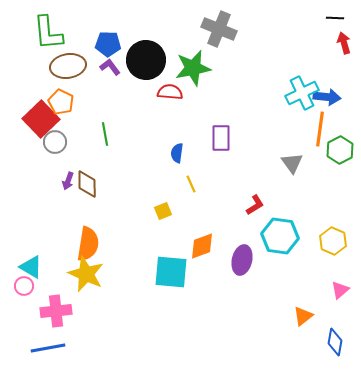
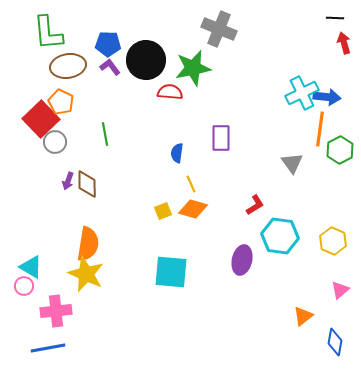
orange diamond: moved 9 px left, 37 px up; rotated 36 degrees clockwise
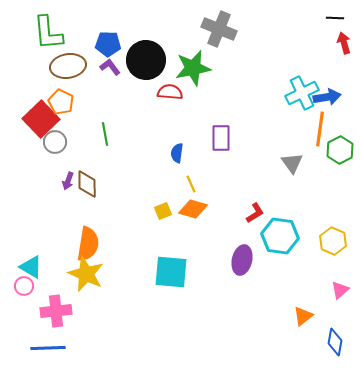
blue arrow: rotated 16 degrees counterclockwise
red L-shape: moved 8 px down
blue line: rotated 8 degrees clockwise
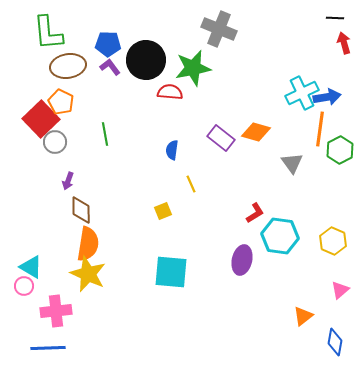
purple rectangle: rotated 52 degrees counterclockwise
blue semicircle: moved 5 px left, 3 px up
brown diamond: moved 6 px left, 26 px down
orange diamond: moved 63 px right, 77 px up
yellow star: moved 2 px right
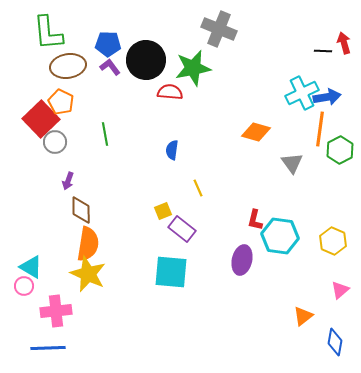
black line: moved 12 px left, 33 px down
purple rectangle: moved 39 px left, 91 px down
yellow line: moved 7 px right, 4 px down
red L-shape: moved 7 px down; rotated 135 degrees clockwise
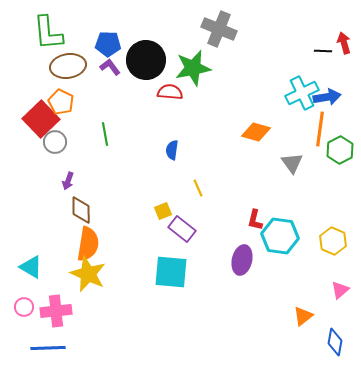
pink circle: moved 21 px down
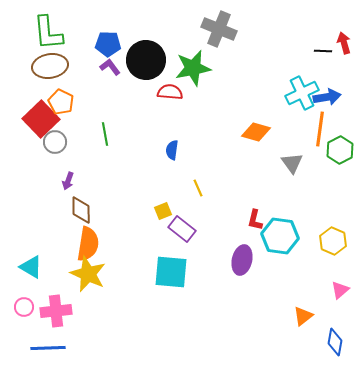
brown ellipse: moved 18 px left
